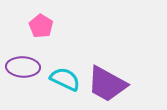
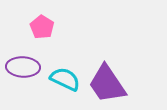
pink pentagon: moved 1 px right, 1 px down
purple trapezoid: rotated 27 degrees clockwise
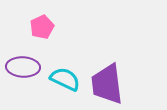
pink pentagon: rotated 15 degrees clockwise
purple trapezoid: rotated 27 degrees clockwise
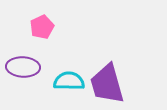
cyan semicircle: moved 4 px right, 2 px down; rotated 24 degrees counterclockwise
purple trapezoid: rotated 9 degrees counterclockwise
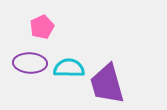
purple ellipse: moved 7 px right, 4 px up
cyan semicircle: moved 13 px up
